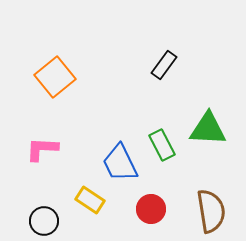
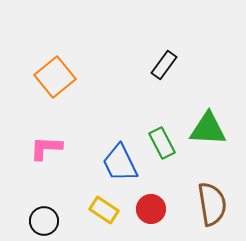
green rectangle: moved 2 px up
pink L-shape: moved 4 px right, 1 px up
yellow rectangle: moved 14 px right, 10 px down
brown semicircle: moved 1 px right, 7 px up
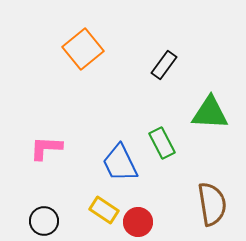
orange square: moved 28 px right, 28 px up
green triangle: moved 2 px right, 16 px up
red circle: moved 13 px left, 13 px down
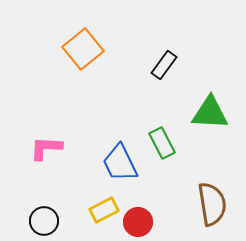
yellow rectangle: rotated 60 degrees counterclockwise
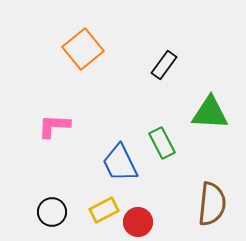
pink L-shape: moved 8 px right, 22 px up
brown semicircle: rotated 15 degrees clockwise
black circle: moved 8 px right, 9 px up
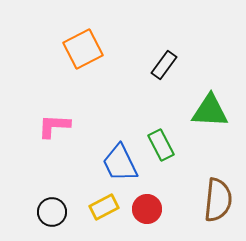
orange square: rotated 12 degrees clockwise
green triangle: moved 2 px up
green rectangle: moved 1 px left, 2 px down
brown semicircle: moved 6 px right, 4 px up
yellow rectangle: moved 3 px up
red circle: moved 9 px right, 13 px up
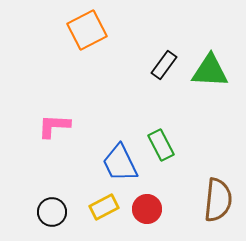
orange square: moved 4 px right, 19 px up
green triangle: moved 40 px up
